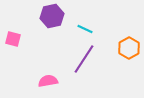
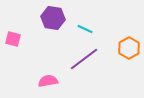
purple hexagon: moved 1 px right, 2 px down; rotated 20 degrees clockwise
purple line: rotated 20 degrees clockwise
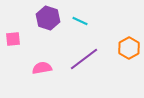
purple hexagon: moved 5 px left; rotated 10 degrees clockwise
cyan line: moved 5 px left, 8 px up
pink square: rotated 21 degrees counterclockwise
pink semicircle: moved 6 px left, 13 px up
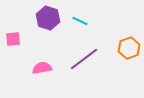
orange hexagon: rotated 10 degrees clockwise
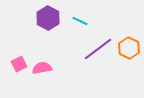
purple hexagon: rotated 10 degrees clockwise
pink square: moved 6 px right, 25 px down; rotated 21 degrees counterclockwise
orange hexagon: rotated 15 degrees counterclockwise
purple line: moved 14 px right, 10 px up
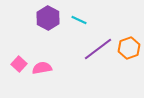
cyan line: moved 1 px left, 1 px up
orange hexagon: rotated 15 degrees clockwise
pink square: rotated 21 degrees counterclockwise
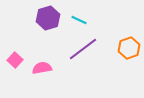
purple hexagon: rotated 15 degrees clockwise
purple line: moved 15 px left
pink square: moved 4 px left, 4 px up
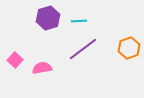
cyan line: moved 1 px down; rotated 28 degrees counterclockwise
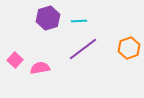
pink semicircle: moved 2 px left
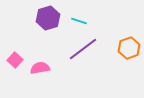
cyan line: rotated 21 degrees clockwise
